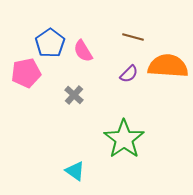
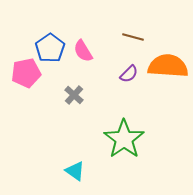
blue pentagon: moved 5 px down
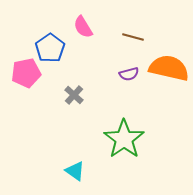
pink semicircle: moved 24 px up
orange semicircle: moved 1 px right, 2 px down; rotated 9 degrees clockwise
purple semicircle: rotated 30 degrees clockwise
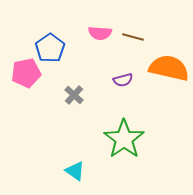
pink semicircle: moved 17 px right, 6 px down; rotated 55 degrees counterclockwise
purple semicircle: moved 6 px left, 6 px down
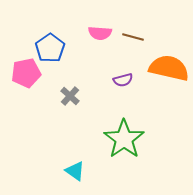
gray cross: moved 4 px left, 1 px down
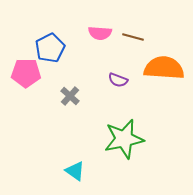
blue pentagon: rotated 8 degrees clockwise
orange semicircle: moved 5 px left; rotated 9 degrees counterclockwise
pink pentagon: rotated 12 degrees clockwise
purple semicircle: moved 5 px left; rotated 36 degrees clockwise
green star: rotated 24 degrees clockwise
